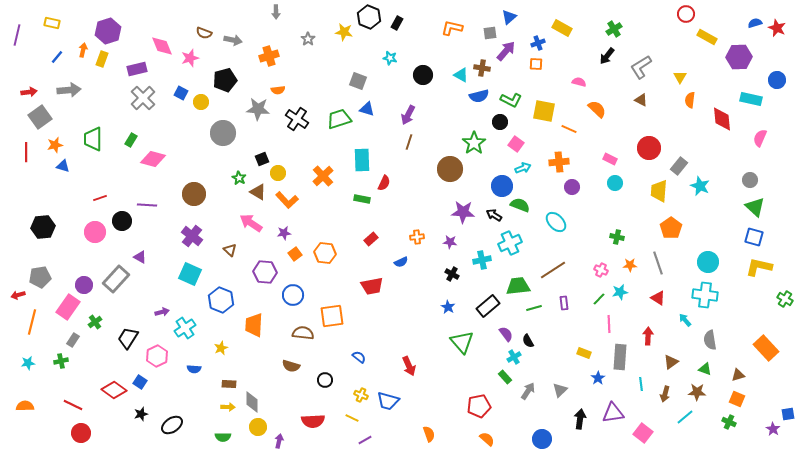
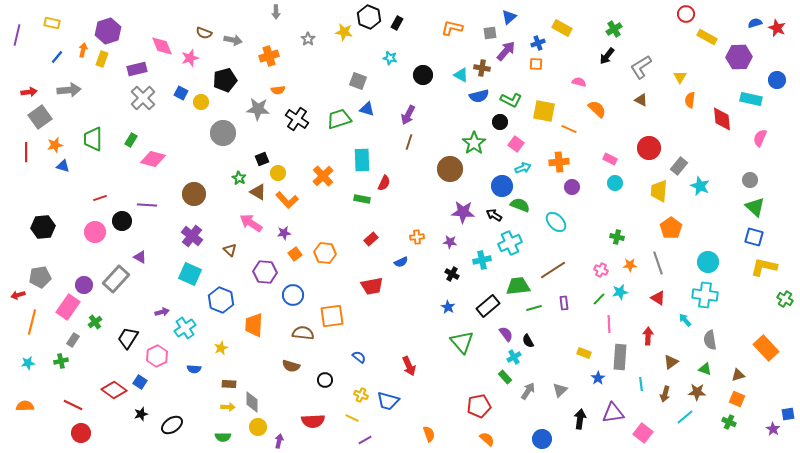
yellow L-shape at (759, 267): moved 5 px right
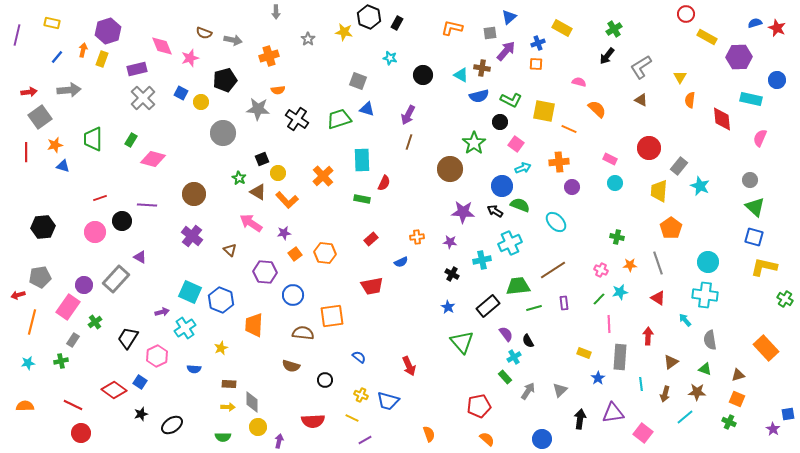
black arrow at (494, 215): moved 1 px right, 4 px up
cyan square at (190, 274): moved 18 px down
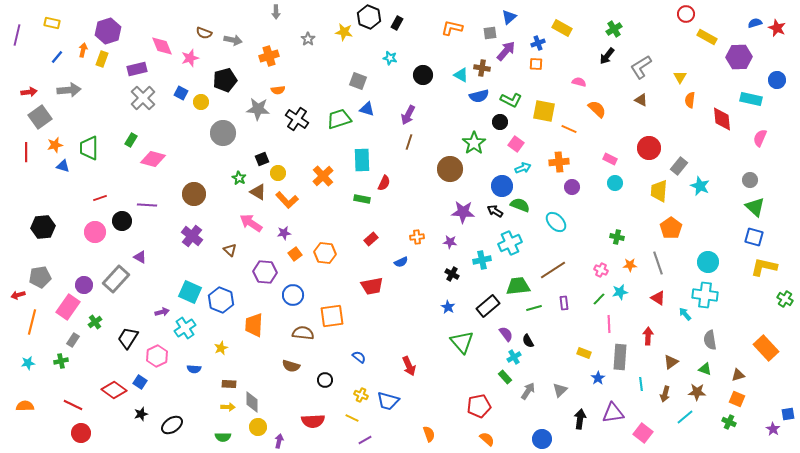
green trapezoid at (93, 139): moved 4 px left, 9 px down
cyan arrow at (685, 320): moved 6 px up
